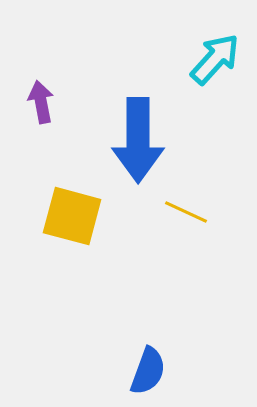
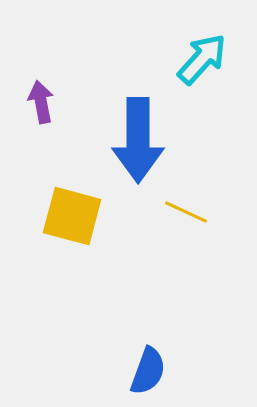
cyan arrow: moved 13 px left
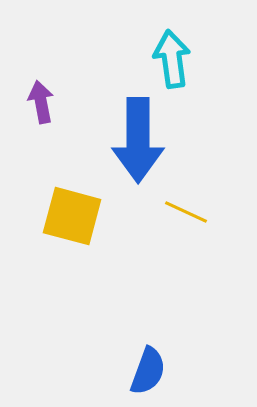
cyan arrow: moved 30 px left; rotated 50 degrees counterclockwise
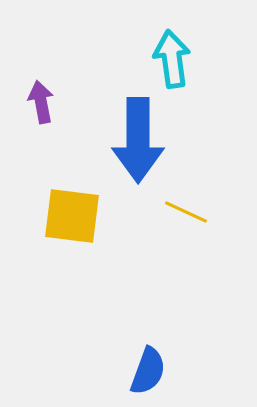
yellow square: rotated 8 degrees counterclockwise
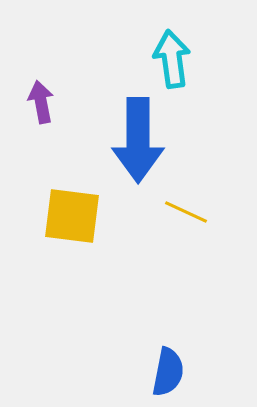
blue semicircle: moved 20 px right, 1 px down; rotated 9 degrees counterclockwise
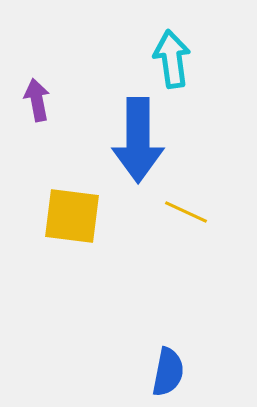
purple arrow: moved 4 px left, 2 px up
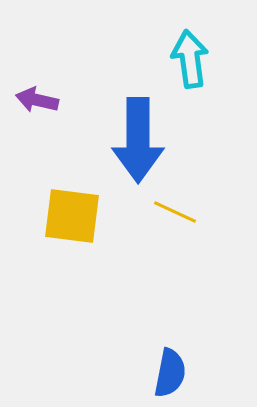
cyan arrow: moved 18 px right
purple arrow: rotated 66 degrees counterclockwise
yellow line: moved 11 px left
blue semicircle: moved 2 px right, 1 px down
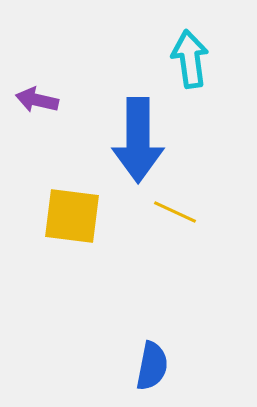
blue semicircle: moved 18 px left, 7 px up
